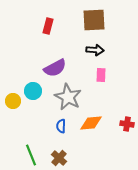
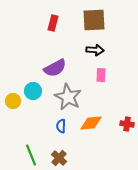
red rectangle: moved 5 px right, 3 px up
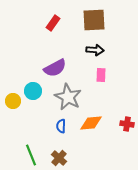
red rectangle: rotated 21 degrees clockwise
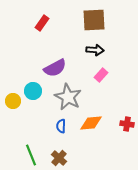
red rectangle: moved 11 px left
pink rectangle: rotated 40 degrees clockwise
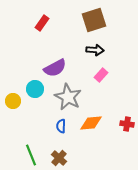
brown square: rotated 15 degrees counterclockwise
cyan circle: moved 2 px right, 2 px up
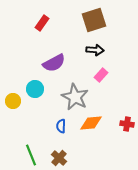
purple semicircle: moved 1 px left, 5 px up
gray star: moved 7 px right
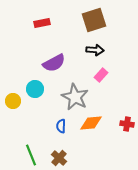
red rectangle: rotated 42 degrees clockwise
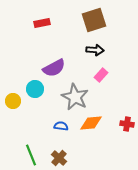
purple semicircle: moved 5 px down
blue semicircle: rotated 96 degrees clockwise
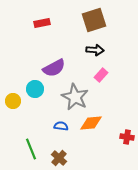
red cross: moved 13 px down
green line: moved 6 px up
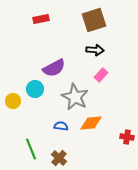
red rectangle: moved 1 px left, 4 px up
